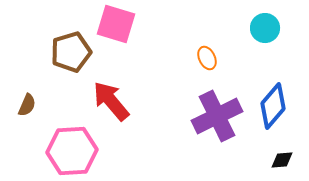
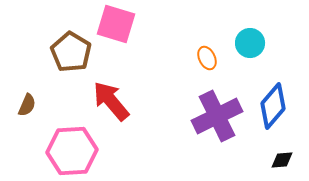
cyan circle: moved 15 px left, 15 px down
brown pentagon: rotated 24 degrees counterclockwise
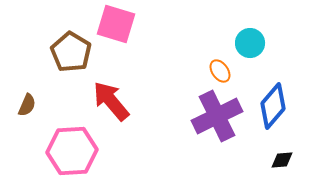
orange ellipse: moved 13 px right, 13 px down; rotated 10 degrees counterclockwise
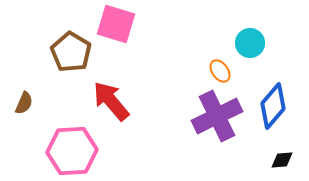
brown semicircle: moved 3 px left, 2 px up
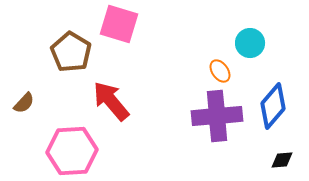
pink square: moved 3 px right
brown semicircle: rotated 20 degrees clockwise
purple cross: rotated 21 degrees clockwise
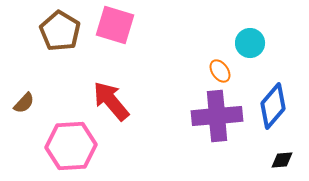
pink square: moved 4 px left, 1 px down
brown pentagon: moved 11 px left, 21 px up
pink hexagon: moved 1 px left, 5 px up
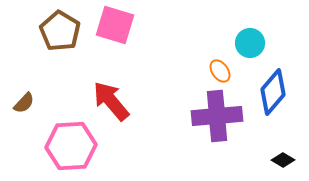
blue diamond: moved 14 px up
black diamond: moved 1 px right; rotated 35 degrees clockwise
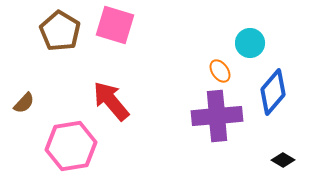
pink hexagon: rotated 6 degrees counterclockwise
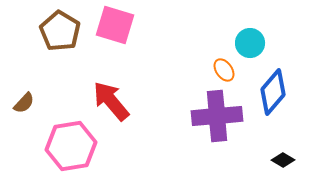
orange ellipse: moved 4 px right, 1 px up
